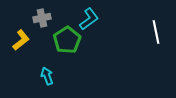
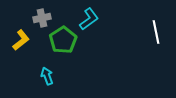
green pentagon: moved 4 px left
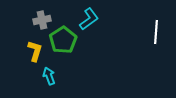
gray cross: moved 2 px down
white line: rotated 15 degrees clockwise
yellow L-shape: moved 14 px right, 11 px down; rotated 35 degrees counterclockwise
cyan arrow: moved 2 px right
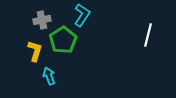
cyan L-shape: moved 7 px left, 4 px up; rotated 20 degrees counterclockwise
white line: moved 8 px left, 3 px down; rotated 10 degrees clockwise
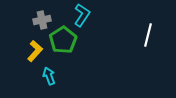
yellow L-shape: rotated 25 degrees clockwise
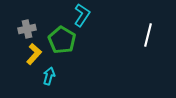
gray cross: moved 15 px left, 9 px down
green pentagon: moved 1 px left; rotated 8 degrees counterclockwise
yellow L-shape: moved 1 px left, 3 px down
cyan arrow: rotated 36 degrees clockwise
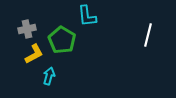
cyan L-shape: moved 5 px right, 1 px down; rotated 140 degrees clockwise
yellow L-shape: rotated 20 degrees clockwise
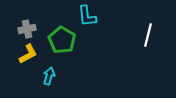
yellow L-shape: moved 6 px left
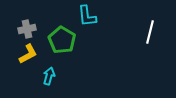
white line: moved 2 px right, 3 px up
